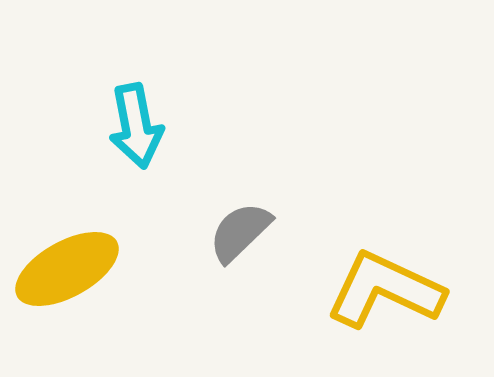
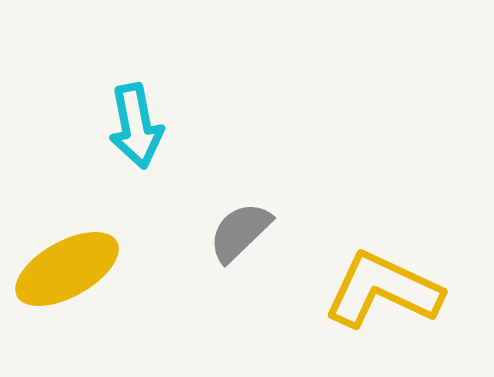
yellow L-shape: moved 2 px left
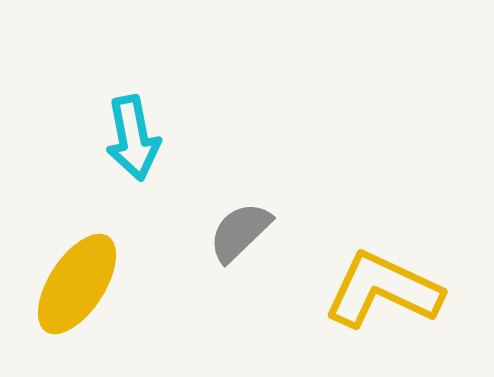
cyan arrow: moved 3 px left, 12 px down
yellow ellipse: moved 10 px right, 15 px down; rotated 28 degrees counterclockwise
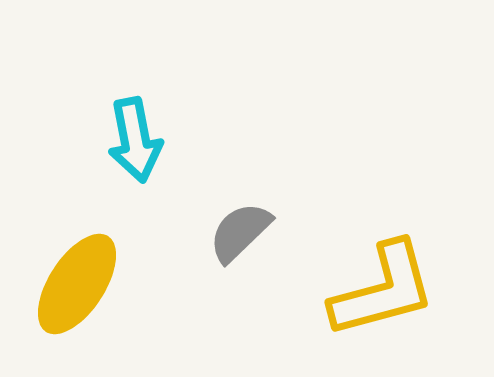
cyan arrow: moved 2 px right, 2 px down
yellow L-shape: rotated 140 degrees clockwise
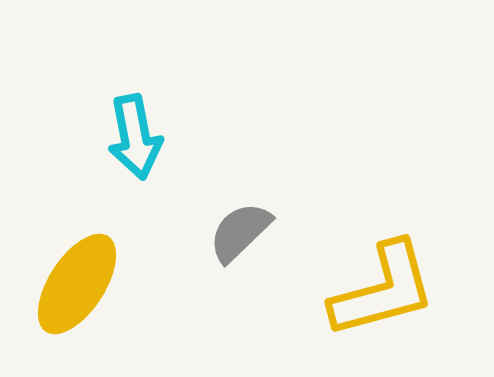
cyan arrow: moved 3 px up
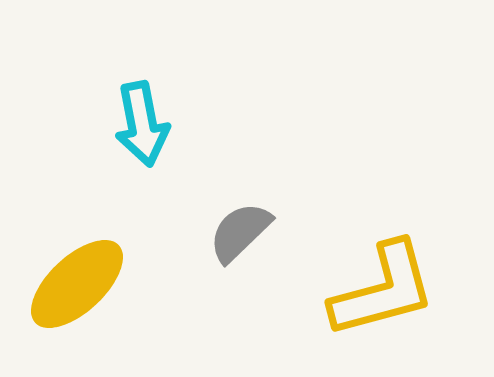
cyan arrow: moved 7 px right, 13 px up
yellow ellipse: rotated 14 degrees clockwise
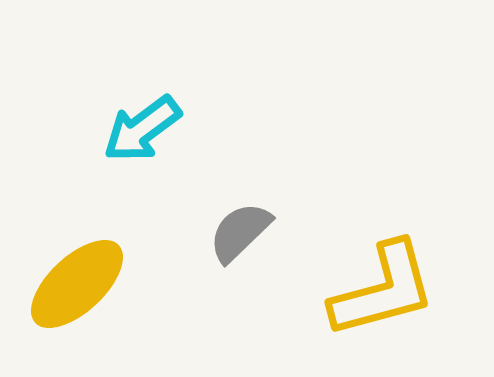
cyan arrow: moved 5 px down; rotated 64 degrees clockwise
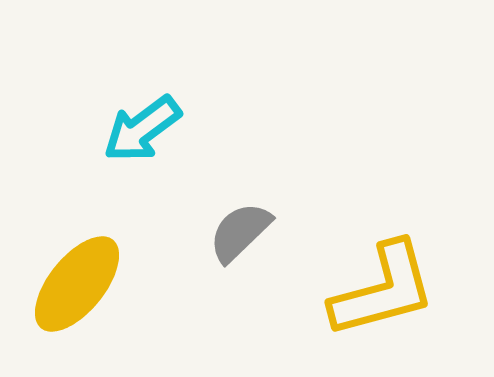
yellow ellipse: rotated 8 degrees counterclockwise
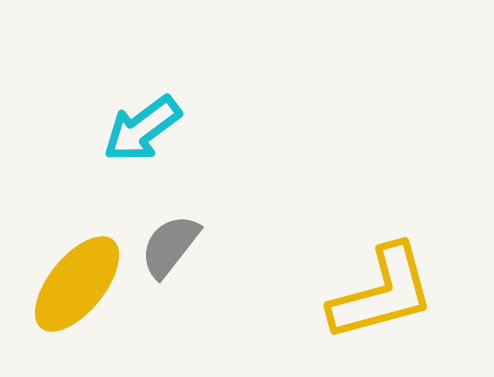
gray semicircle: moved 70 px left, 14 px down; rotated 8 degrees counterclockwise
yellow L-shape: moved 1 px left, 3 px down
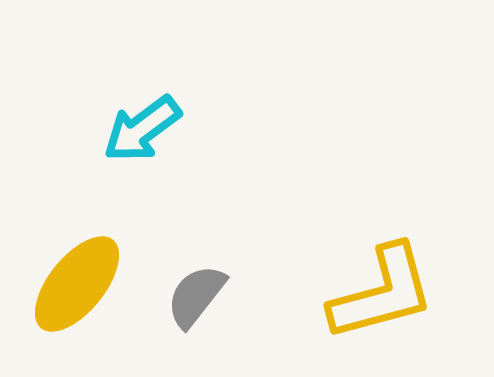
gray semicircle: moved 26 px right, 50 px down
